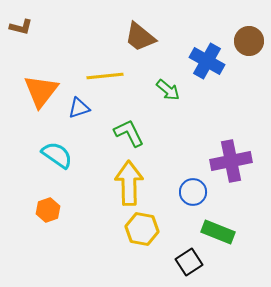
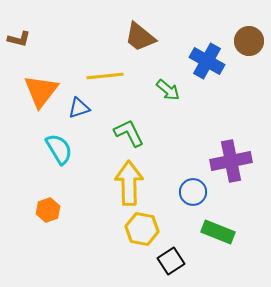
brown L-shape: moved 2 px left, 12 px down
cyan semicircle: moved 2 px right, 6 px up; rotated 24 degrees clockwise
black square: moved 18 px left, 1 px up
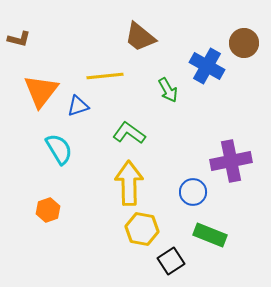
brown circle: moved 5 px left, 2 px down
blue cross: moved 5 px down
green arrow: rotated 20 degrees clockwise
blue triangle: moved 1 px left, 2 px up
green L-shape: rotated 28 degrees counterclockwise
green rectangle: moved 8 px left, 3 px down
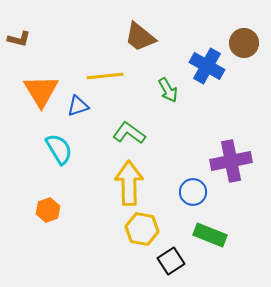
orange triangle: rotated 9 degrees counterclockwise
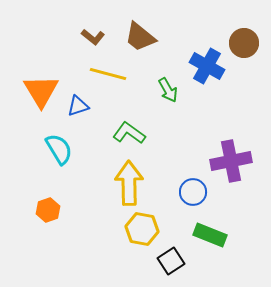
brown L-shape: moved 74 px right, 2 px up; rotated 25 degrees clockwise
yellow line: moved 3 px right, 2 px up; rotated 21 degrees clockwise
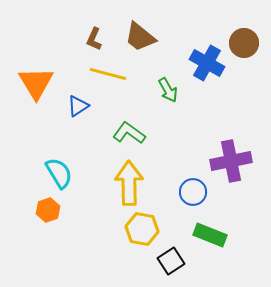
brown L-shape: moved 1 px right, 2 px down; rotated 75 degrees clockwise
blue cross: moved 3 px up
orange triangle: moved 5 px left, 8 px up
blue triangle: rotated 15 degrees counterclockwise
cyan semicircle: moved 24 px down
